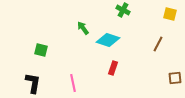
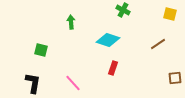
green arrow: moved 12 px left, 6 px up; rotated 32 degrees clockwise
brown line: rotated 28 degrees clockwise
pink line: rotated 30 degrees counterclockwise
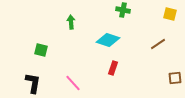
green cross: rotated 16 degrees counterclockwise
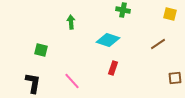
pink line: moved 1 px left, 2 px up
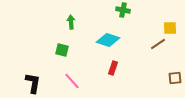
yellow square: moved 14 px down; rotated 16 degrees counterclockwise
green square: moved 21 px right
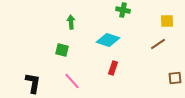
yellow square: moved 3 px left, 7 px up
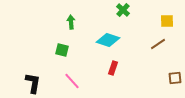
green cross: rotated 32 degrees clockwise
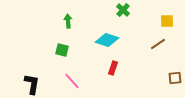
green arrow: moved 3 px left, 1 px up
cyan diamond: moved 1 px left
black L-shape: moved 1 px left, 1 px down
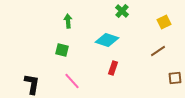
green cross: moved 1 px left, 1 px down
yellow square: moved 3 px left, 1 px down; rotated 24 degrees counterclockwise
brown line: moved 7 px down
